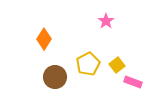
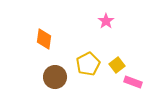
orange diamond: rotated 25 degrees counterclockwise
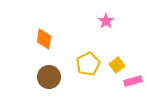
brown circle: moved 6 px left
pink rectangle: moved 1 px up; rotated 36 degrees counterclockwise
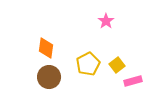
orange diamond: moved 2 px right, 9 px down
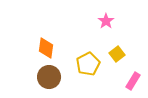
yellow square: moved 11 px up
pink rectangle: rotated 42 degrees counterclockwise
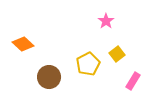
orange diamond: moved 23 px left, 4 px up; rotated 55 degrees counterclockwise
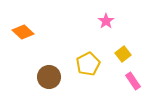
orange diamond: moved 12 px up
yellow square: moved 6 px right
pink rectangle: rotated 66 degrees counterclockwise
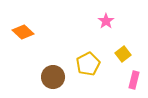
brown circle: moved 4 px right
pink rectangle: moved 1 px right, 1 px up; rotated 48 degrees clockwise
